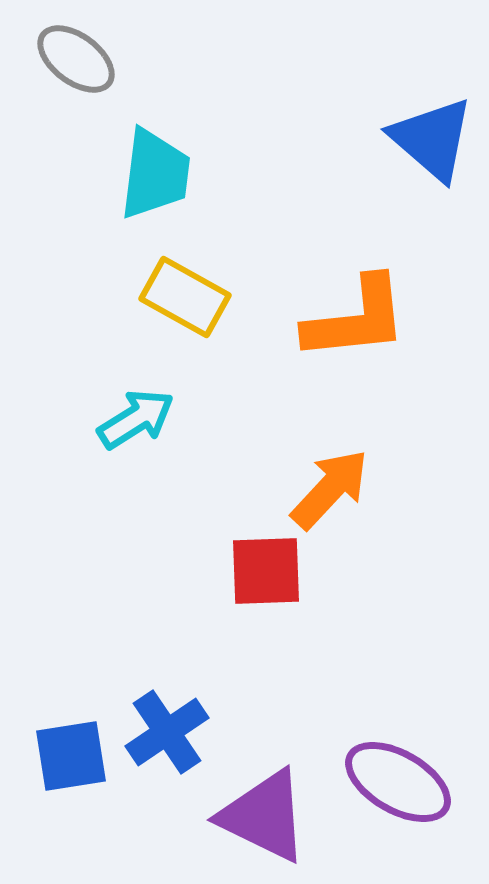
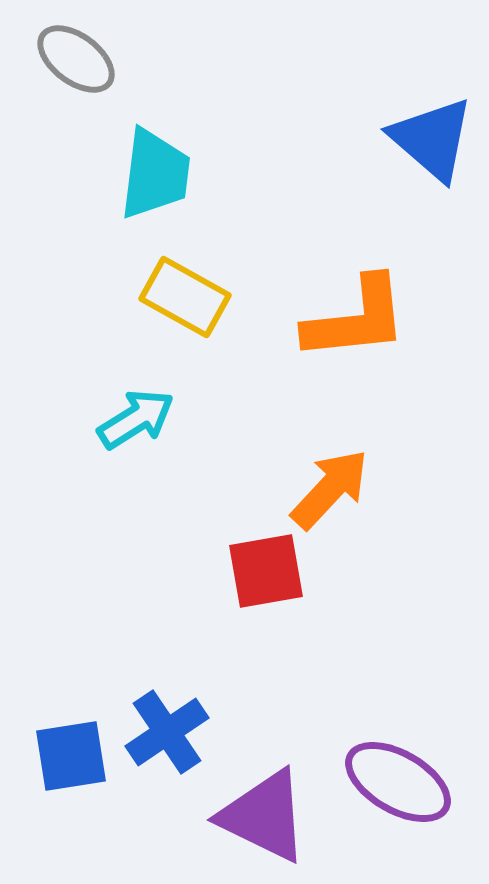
red square: rotated 8 degrees counterclockwise
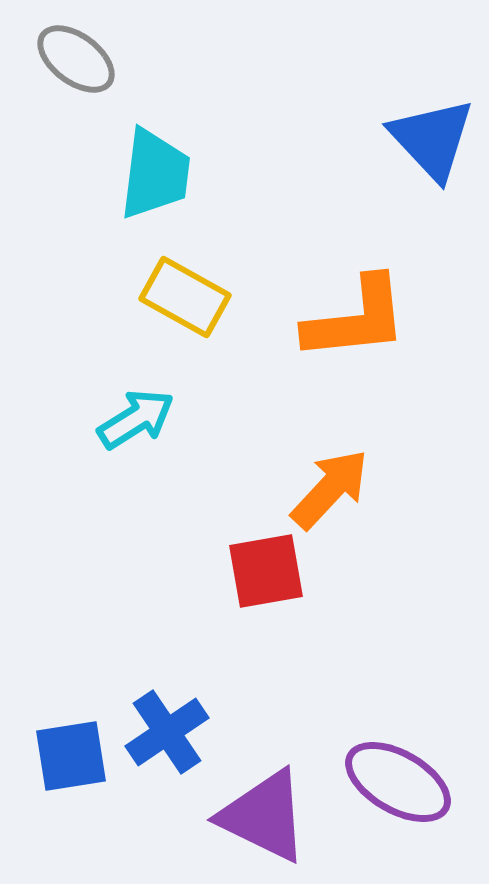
blue triangle: rotated 6 degrees clockwise
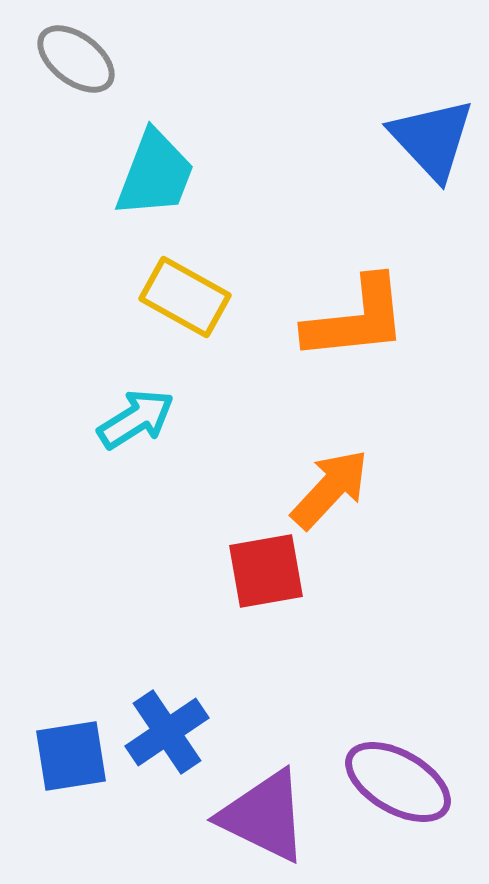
cyan trapezoid: rotated 14 degrees clockwise
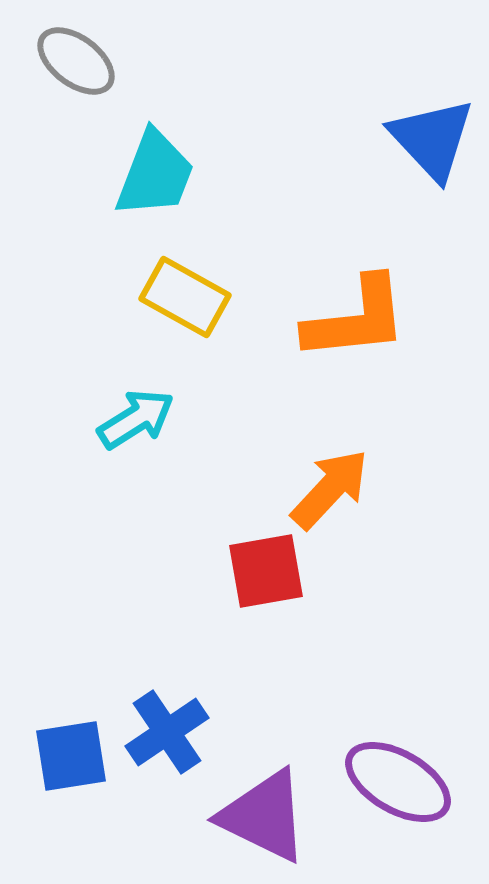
gray ellipse: moved 2 px down
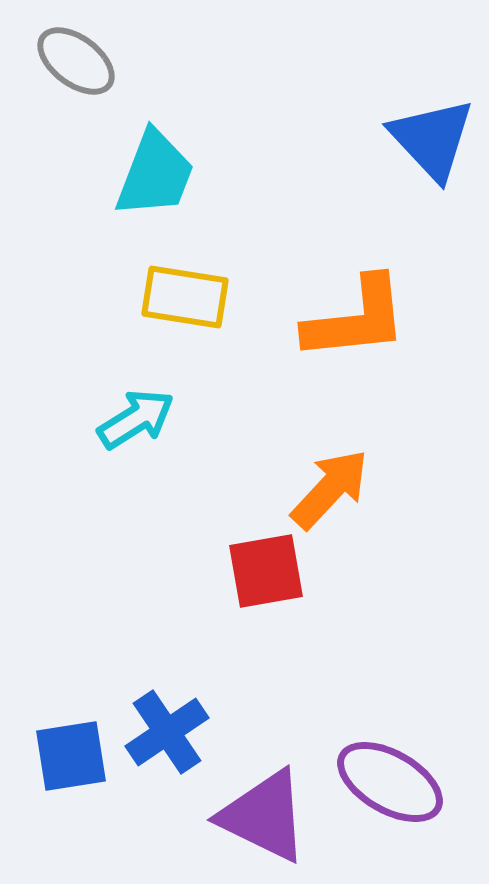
yellow rectangle: rotated 20 degrees counterclockwise
purple ellipse: moved 8 px left
